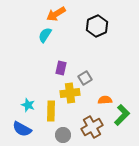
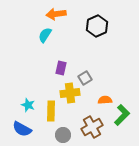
orange arrow: rotated 24 degrees clockwise
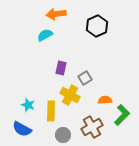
cyan semicircle: rotated 28 degrees clockwise
yellow cross: moved 2 px down; rotated 36 degrees clockwise
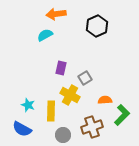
brown cross: rotated 10 degrees clockwise
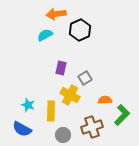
black hexagon: moved 17 px left, 4 px down
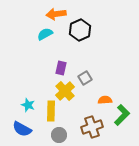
cyan semicircle: moved 1 px up
yellow cross: moved 5 px left, 4 px up; rotated 18 degrees clockwise
gray circle: moved 4 px left
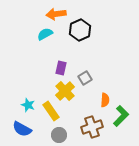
orange semicircle: rotated 96 degrees clockwise
yellow rectangle: rotated 36 degrees counterclockwise
green L-shape: moved 1 px left, 1 px down
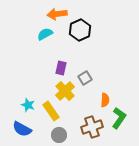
orange arrow: moved 1 px right
green L-shape: moved 2 px left, 2 px down; rotated 10 degrees counterclockwise
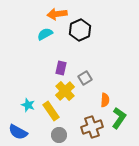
blue semicircle: moved 4 px left, 3 px down
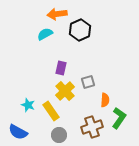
gray square: moved 3 px right, 4 px down; rotated 16 degrees clockwise
